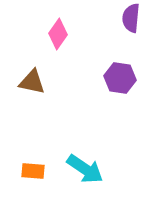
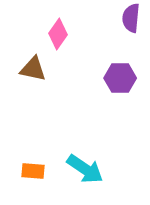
purple hexagon: rotated 8 degrees counterclockwise
brown triangle: moved 1 px right, 13 px up
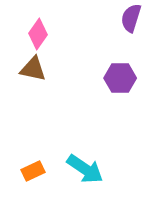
purple semicircle: rotated 12 degrees clockwise
pink diamond: moved 20 px left
orange rectangle: rotated 30 degrees counterclockwise
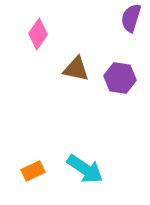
brown triangle: moved 43 px right
purple hexagon: rotated 8 degrees clockwise
